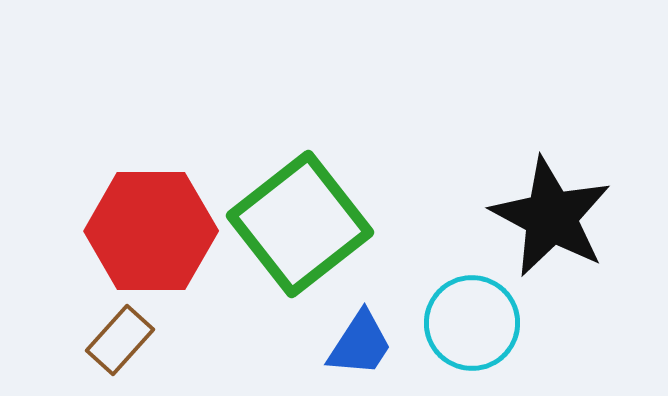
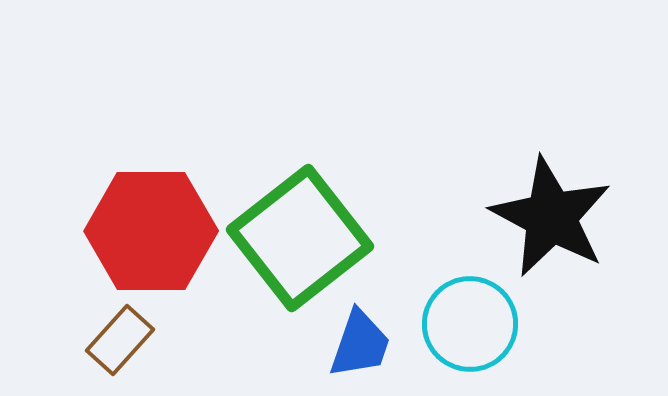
green square: moved 14 px down
cyan circle: moved 2 px left, 1 px down
blue trapezoid: rotated 14 degrees counterclockwise
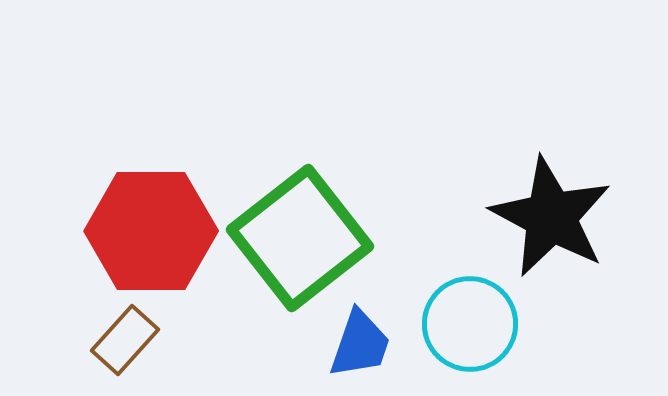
brown rectangle: moved 5 px right
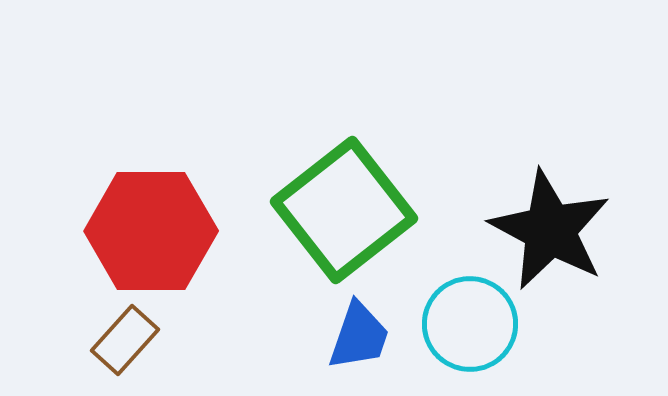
black star: moved 1 px left, 13 px down
green square: moved 44 px right, 28 px up
blue trapezoid: moved 1 px left, 8 px up
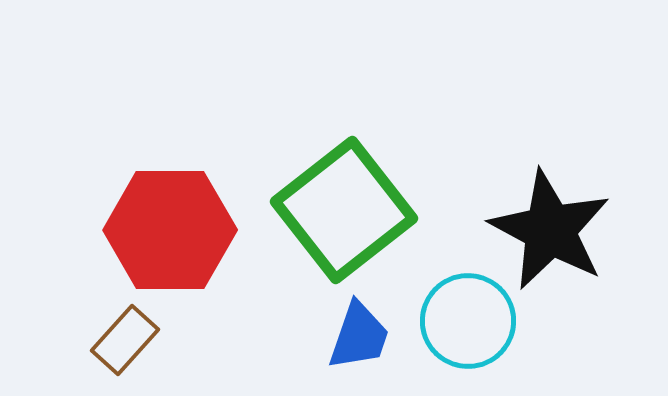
red hexagon: moved 19 px right, 1 px up
cyan circle: moved 2 px left, 3 px up
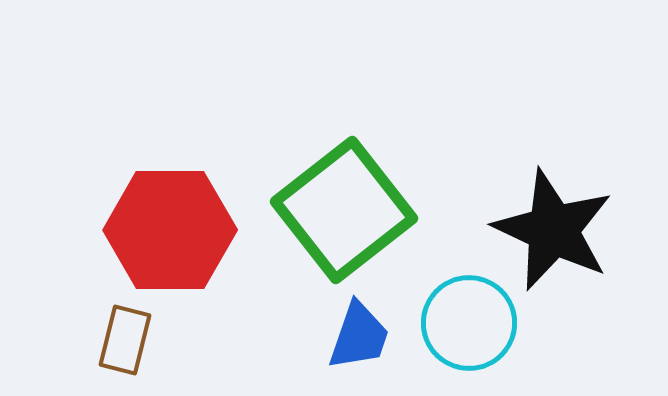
black star: moved 3 px right; rotated 3 degrees counterclockwise
cyan circle: moved 1 px right, 2 px down
brown rectangle: rotated 28 degrees counterclockwise
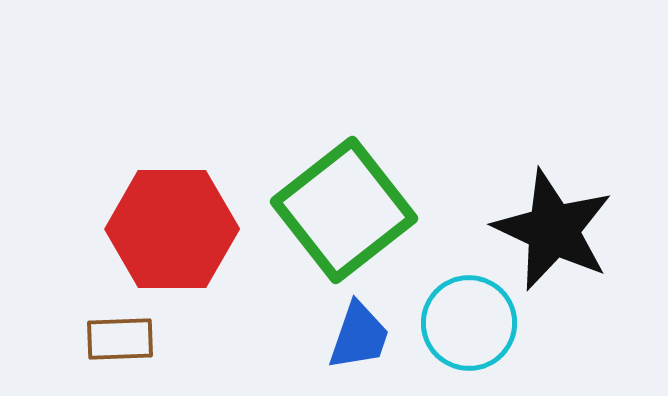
red hexagon: moved 2 px right, 1 px up
brown rectangle: moved 5 px left, 1 px up; rotated 74 degrees clockwise
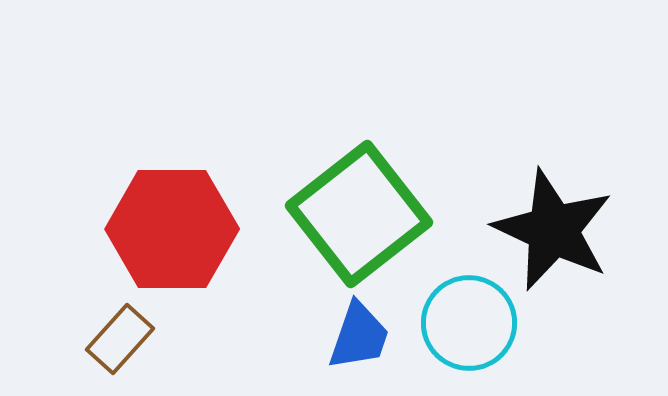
green square: moved 15 px right, 4 px down
brown rectangle: rotated 46 degrees counterclockwise
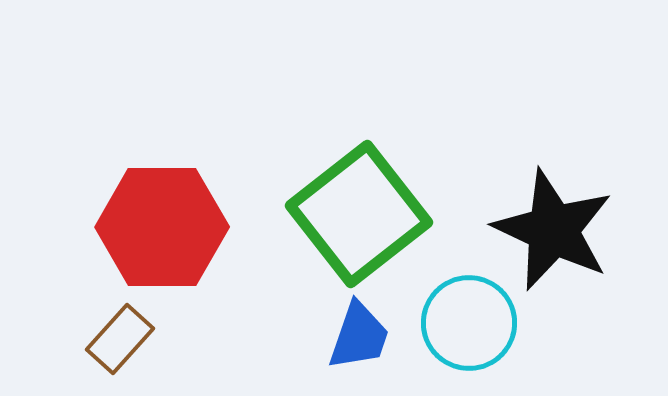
red hexagon: moved 10 px left, 2 px up
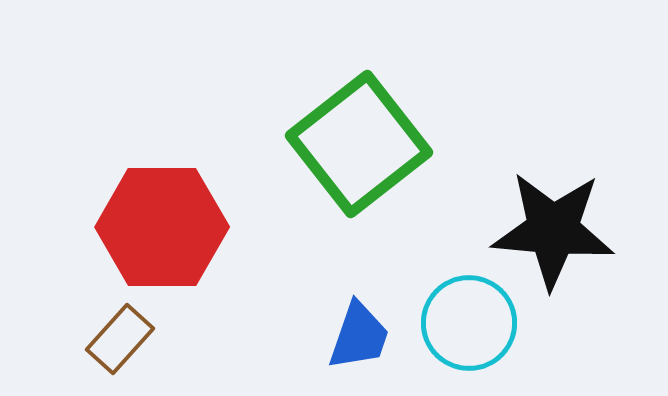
green square: moved 70 px up
black star: rotated 20 degrees counterclockwise
